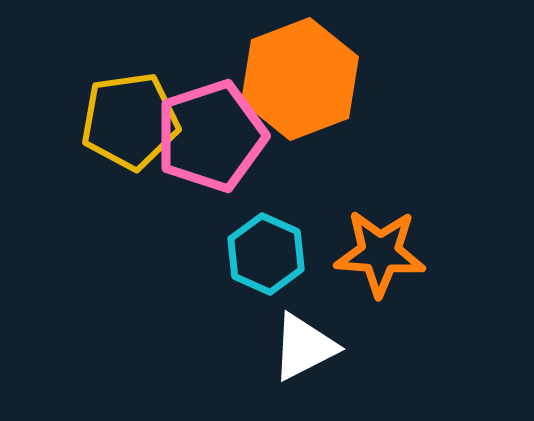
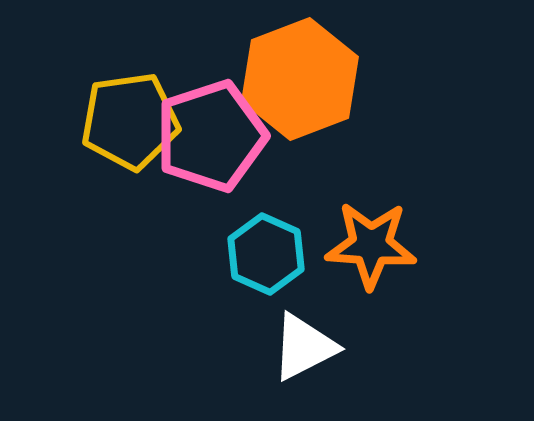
orange star: moved 9 px left, 8 px up
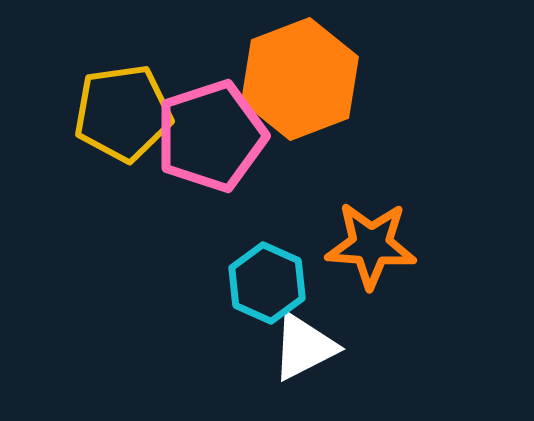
yellow pentagon: moved 7 px left, 8 px up
cyan hexagon: moved 1 px right, 29 px down
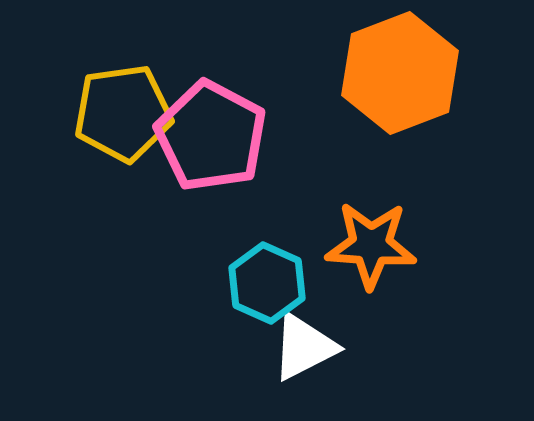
orange hexagon: moved 100 px right, 6 px up
pink pentagon: rotated 26 degrees counterclockwise
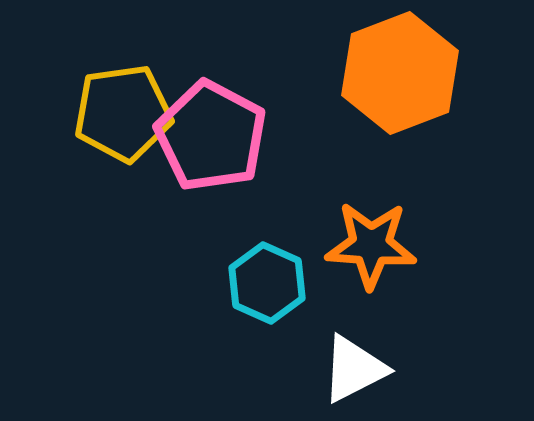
white triangle: moved 50 px right, 22 px down
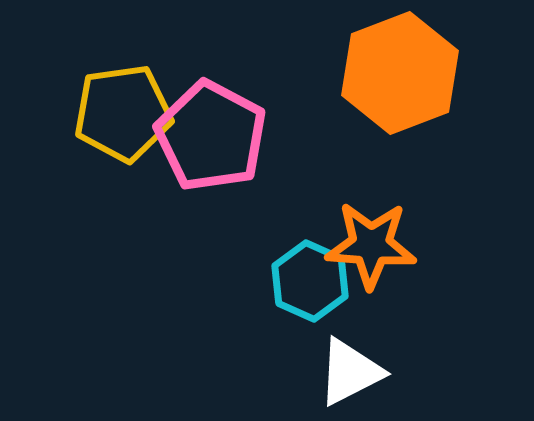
cyan hexagon: moved 43 px right, 2 px up
white triangle: moved 4 px left, 3 px down
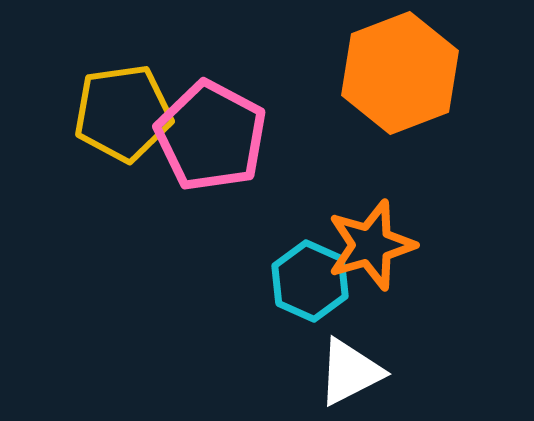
orange star: rotated 20 degrees counterclockwise
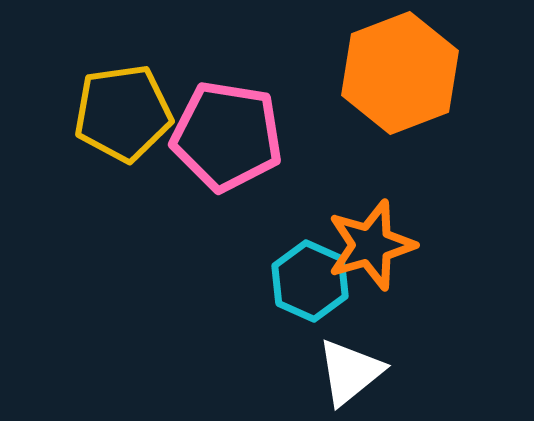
pink pentagon: moved 16 px right; rotated 19 degrees counterclockwise
white triangle: rotated 12 degrees counterclockwise
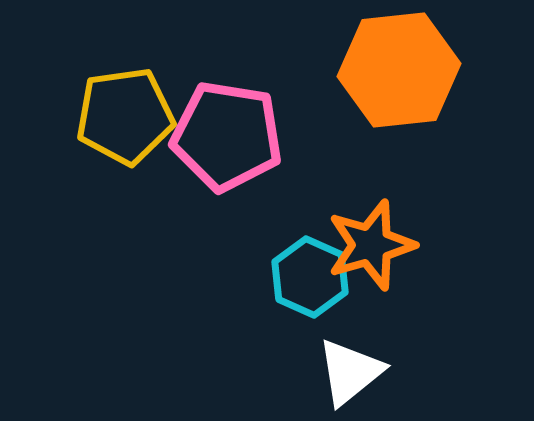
orange hexagon: moved 1 px left, 3 px up; rotated 15 degrees clockwise
yellow pentagon: moved 2 px right, 3 px down
cyan hexagon: moved 4 px up
